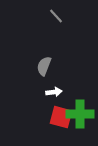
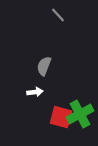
gray line: moved 2 px right, 1 px up
white arrow: moved 19 px left
green cross: rotated 28 degrees counterclockwise
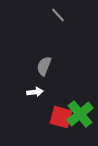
green cross: rotated 12 degrees counterclockwise
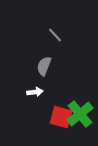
gray line: moved 3 px left, 20 px down
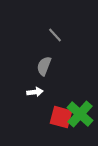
green cross: rotated 8 degrees counterclockwise
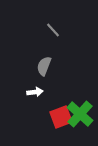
gray line: moved 2 px left, 5 px up
red square: rotated 35 degrees counterclockwise
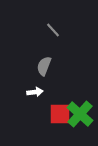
red square: moved 1 px left, 3 px up; rotated 20 degrees clockwise
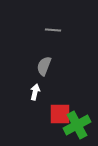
gray line: rotated 42 degrees counterclockwise
white arrow: rotated 70 degrees counterclockwise
green cross: moved 3 px left, 11 px down; rotated 20 degrees clockwise
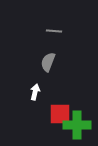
gray line: moved 1 px right, 1 px down
gray semicircle: moved 4 px right, 4 px up
green cross: rotated 28 degrees clockwise
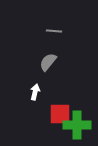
gray semicircle: rotated 18 degrees clockwise
